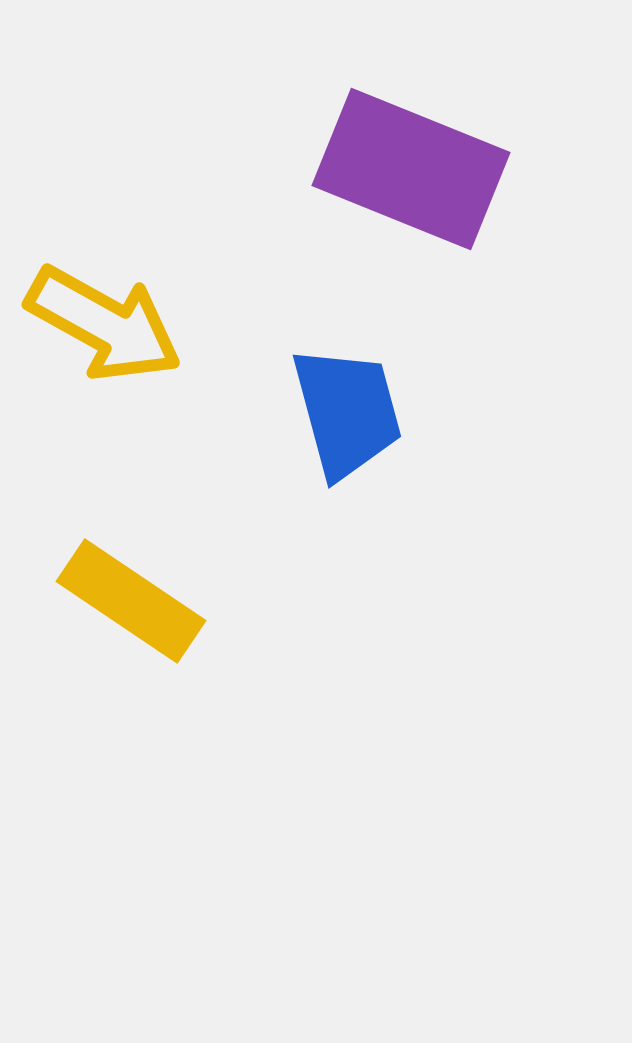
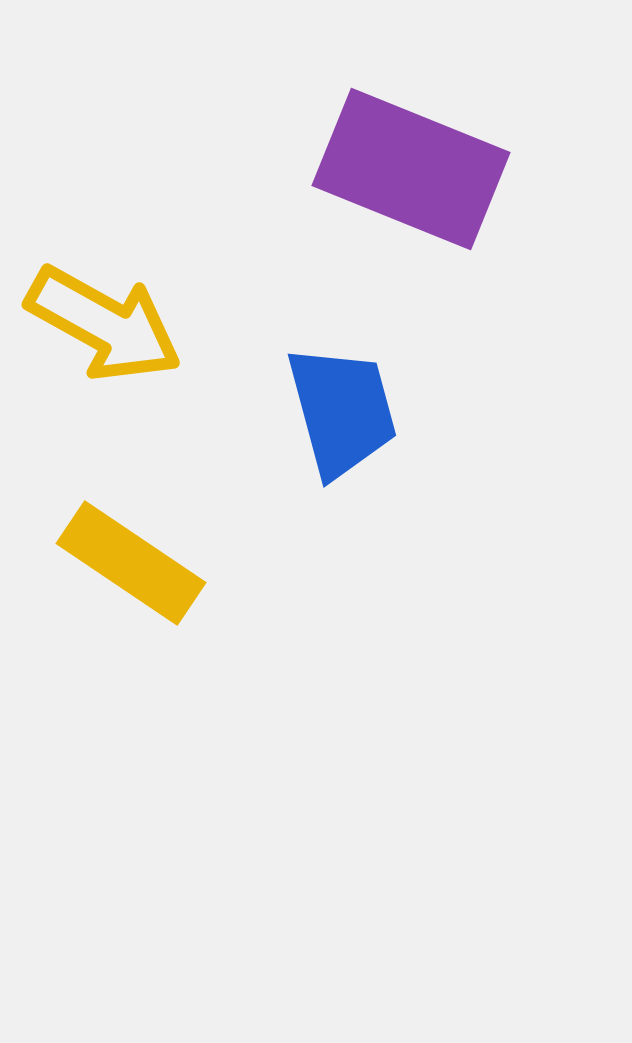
blue trapezoid: moved 5 px left, 1 px up
yellow rectangle: moved 38 px up
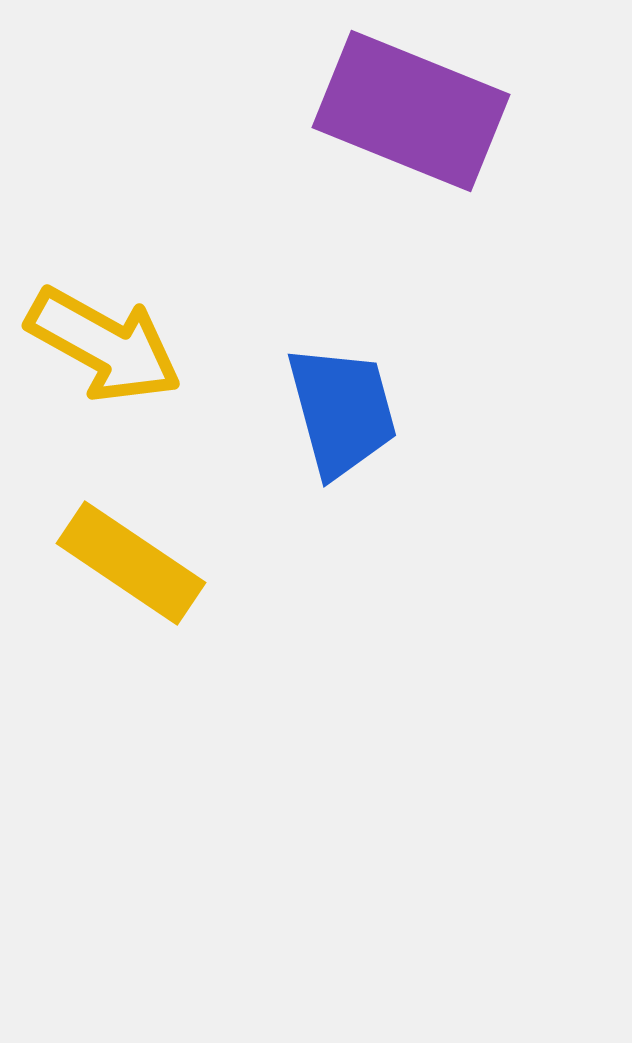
purple rectangle: moved 58 px up
yellow arrow: moved 21 px down
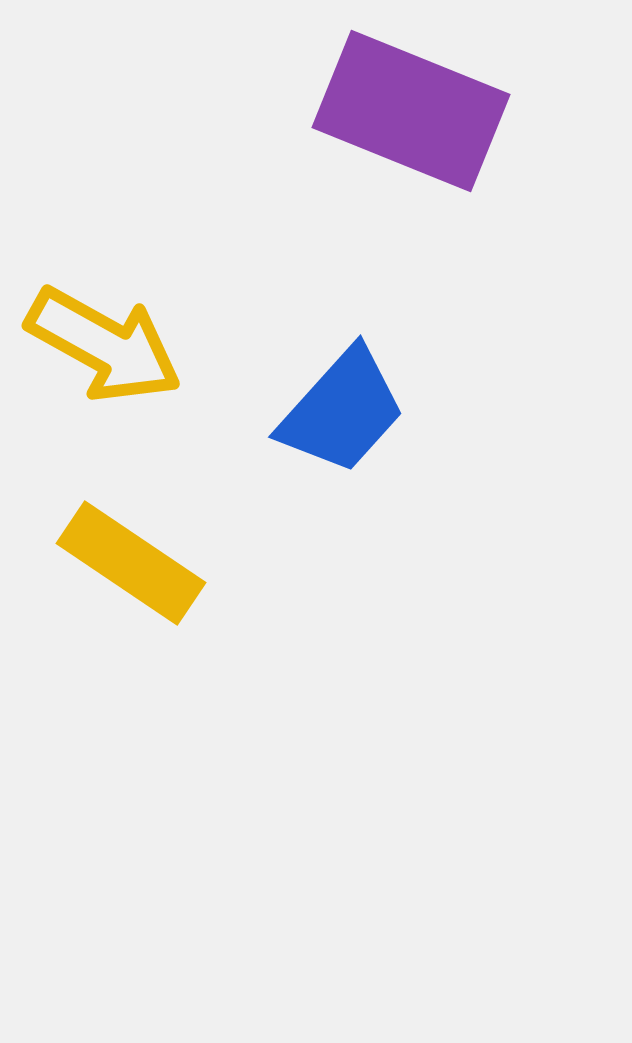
blue trapezoid: rotated 57 degrees clockwise
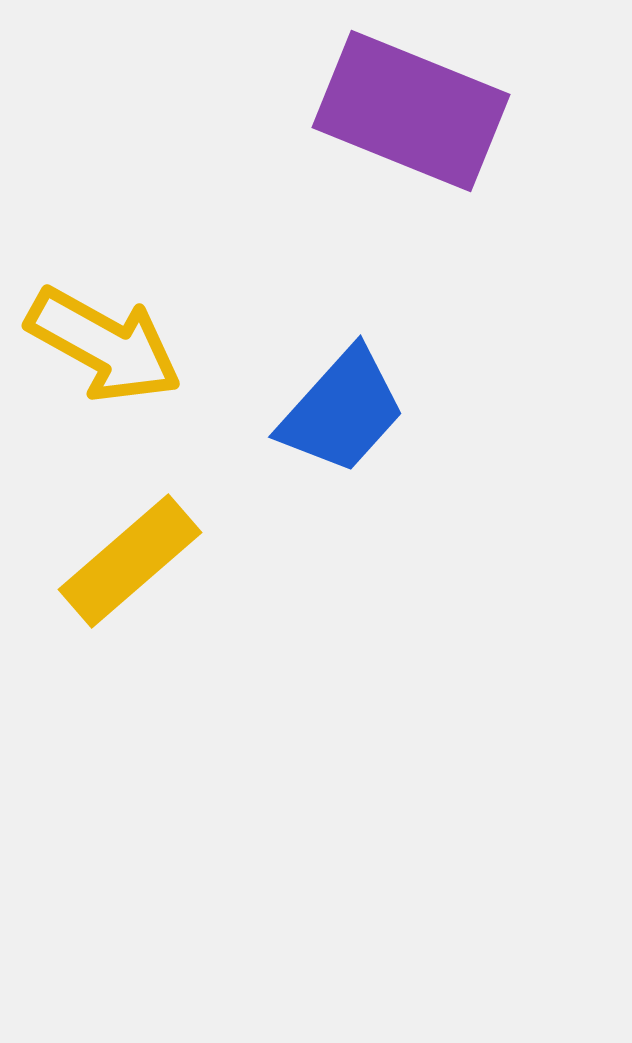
yellow rectangle: moved 1 px left, 2 px up; rotated 75 degrees counterclockwise
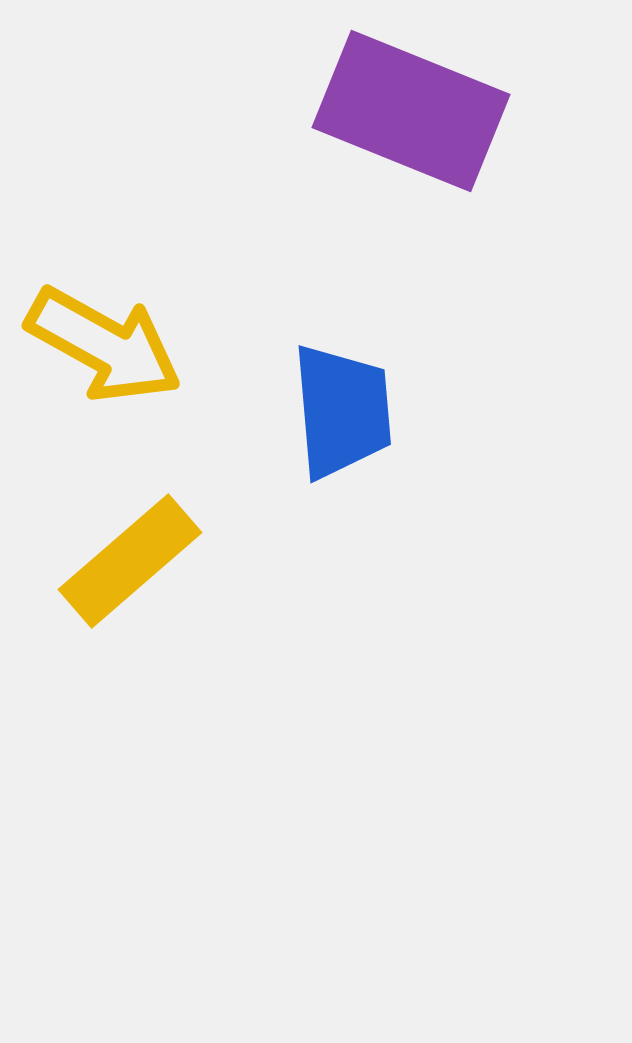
blue trapezoid: rotated 47 degrees counterclockwise
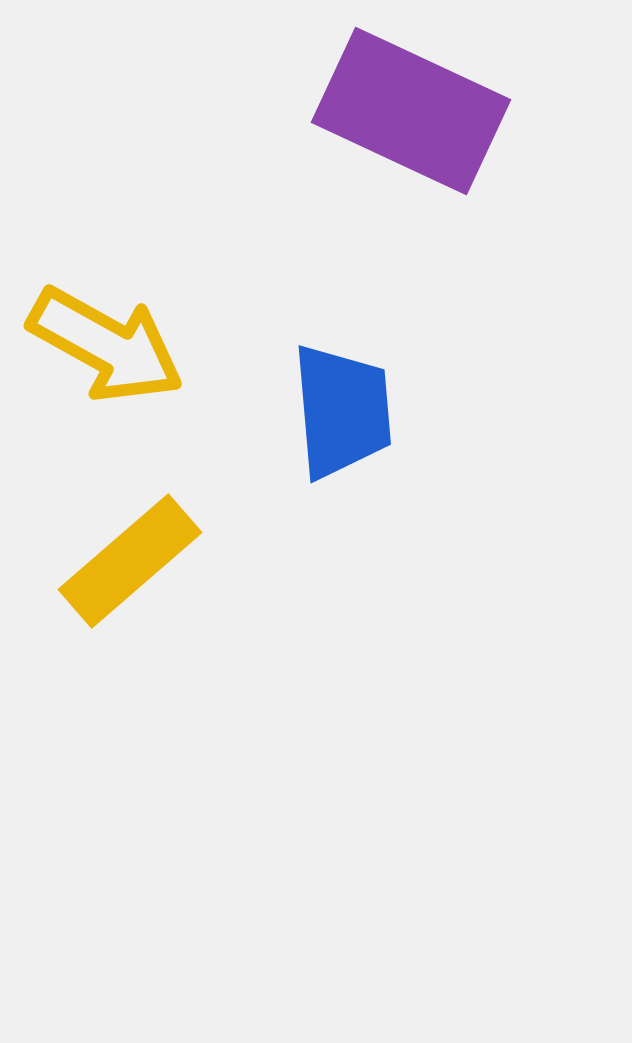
purple rectangle: rotated 3 degrees clockwise
yellow arrow: moved 2 px right
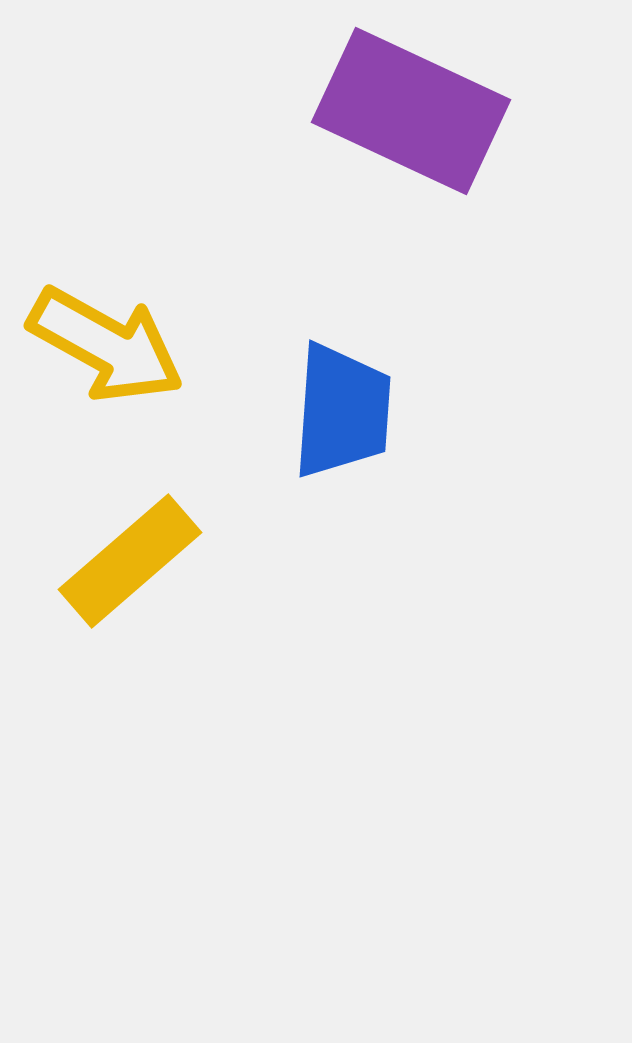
blue trapezoid: rotated 9 degrees clockwise
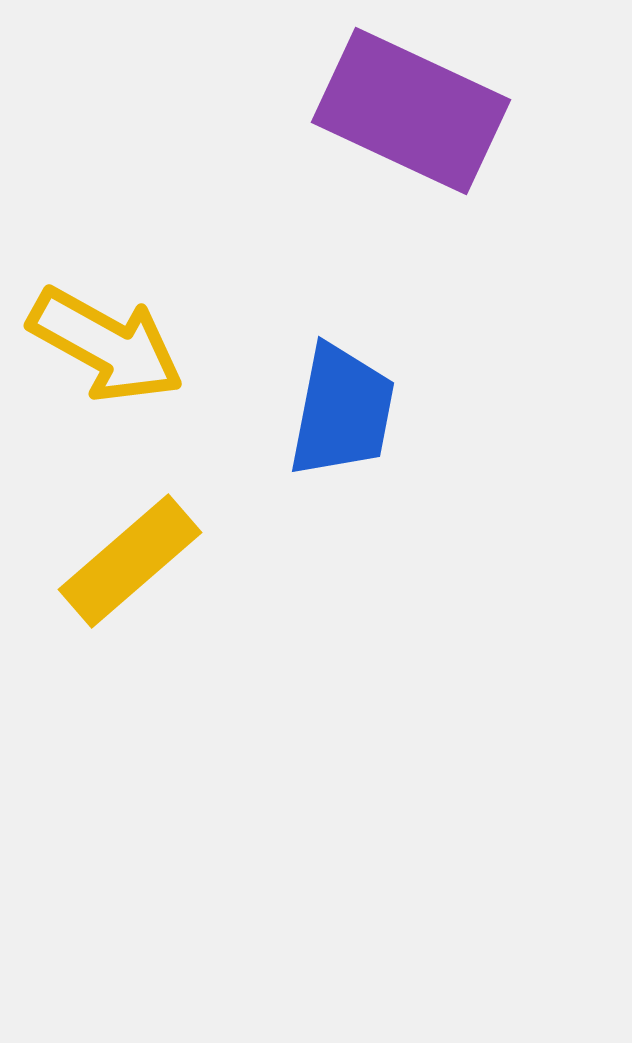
blue trapezoid: rotated 7 degrees clockwise
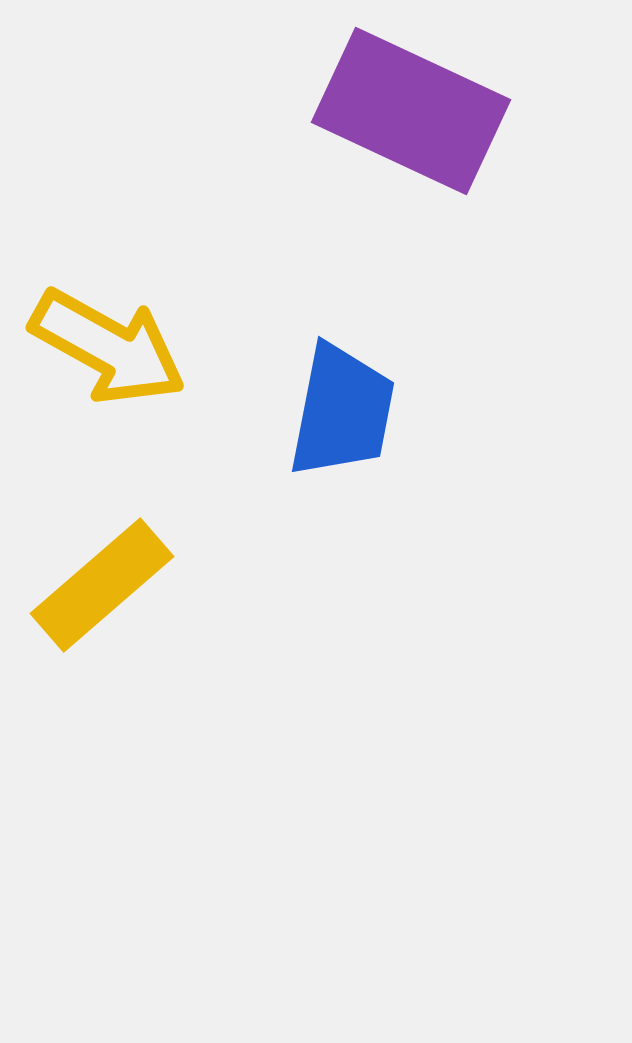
yellow arrow: moved 2 px right, 2 px down
yellow rectangle: moved 28 px left, 24 px down
